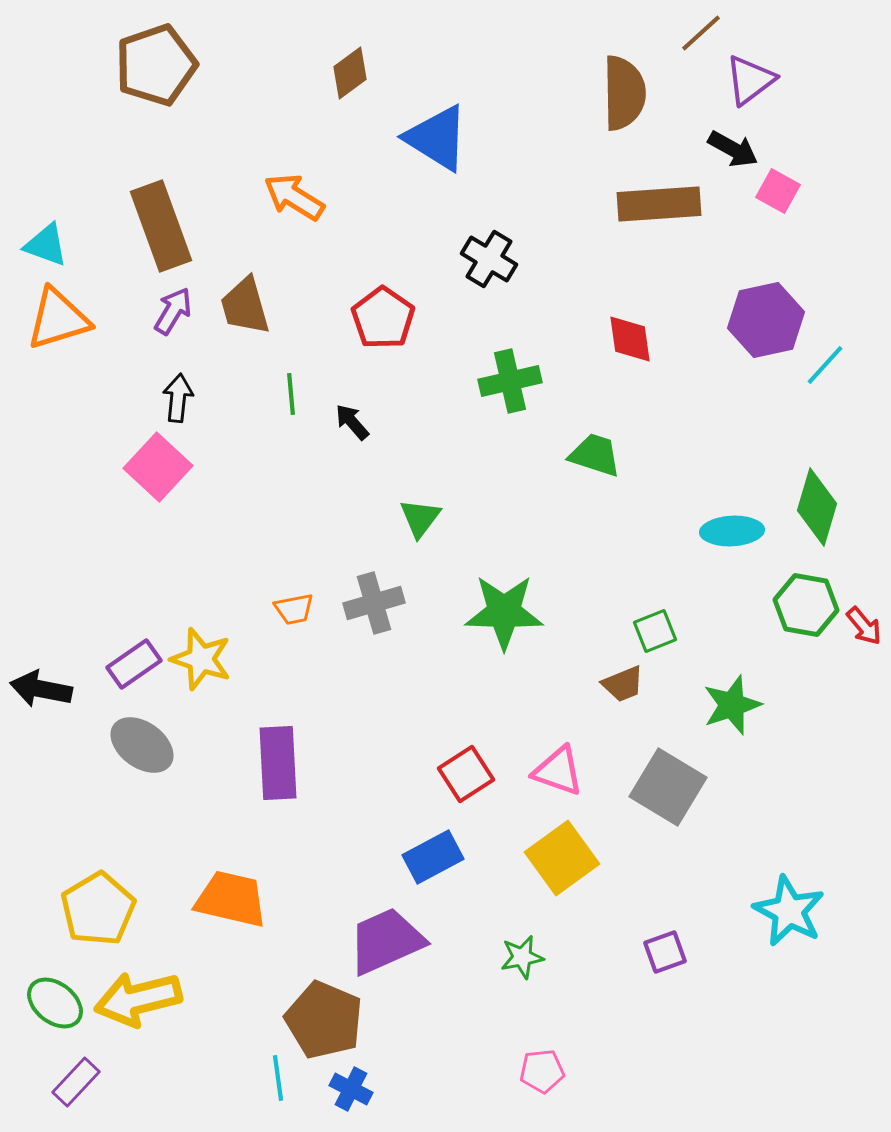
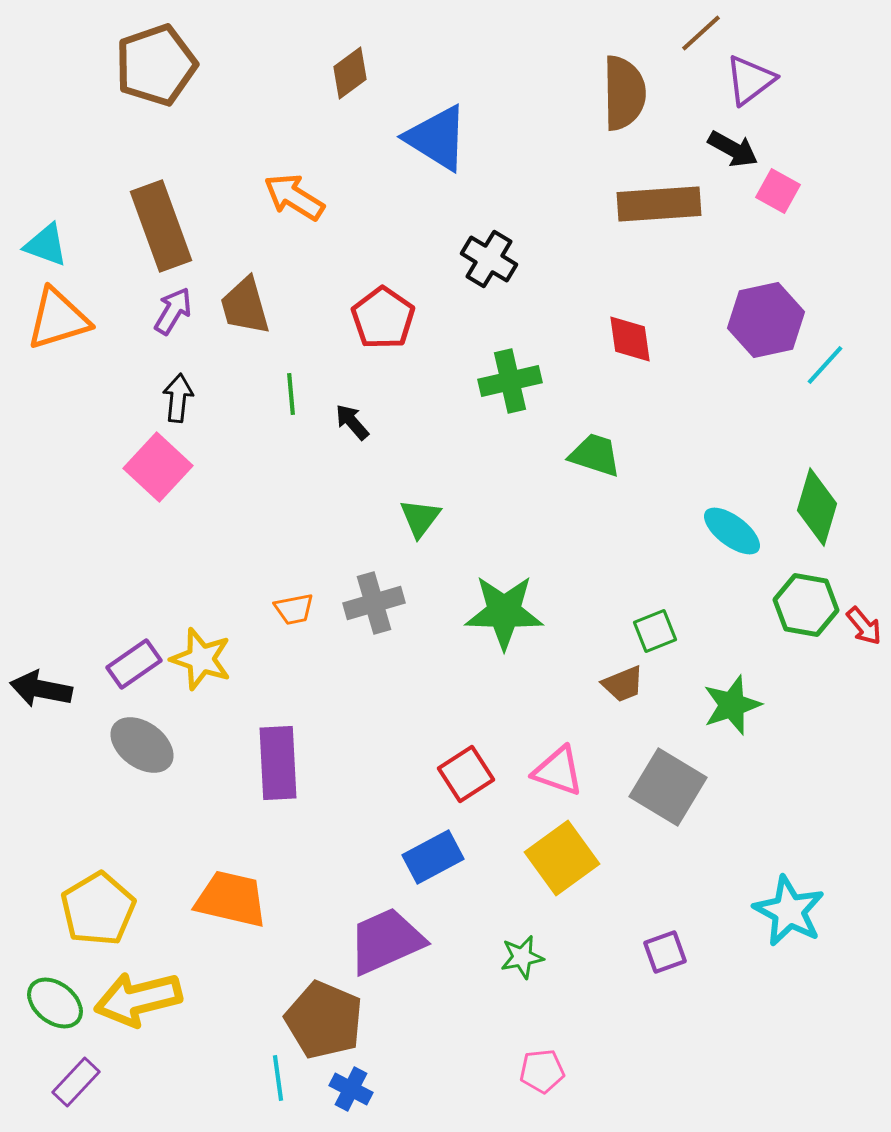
cyan ellipse at (732, 531): rotated 40 degrees clockwise
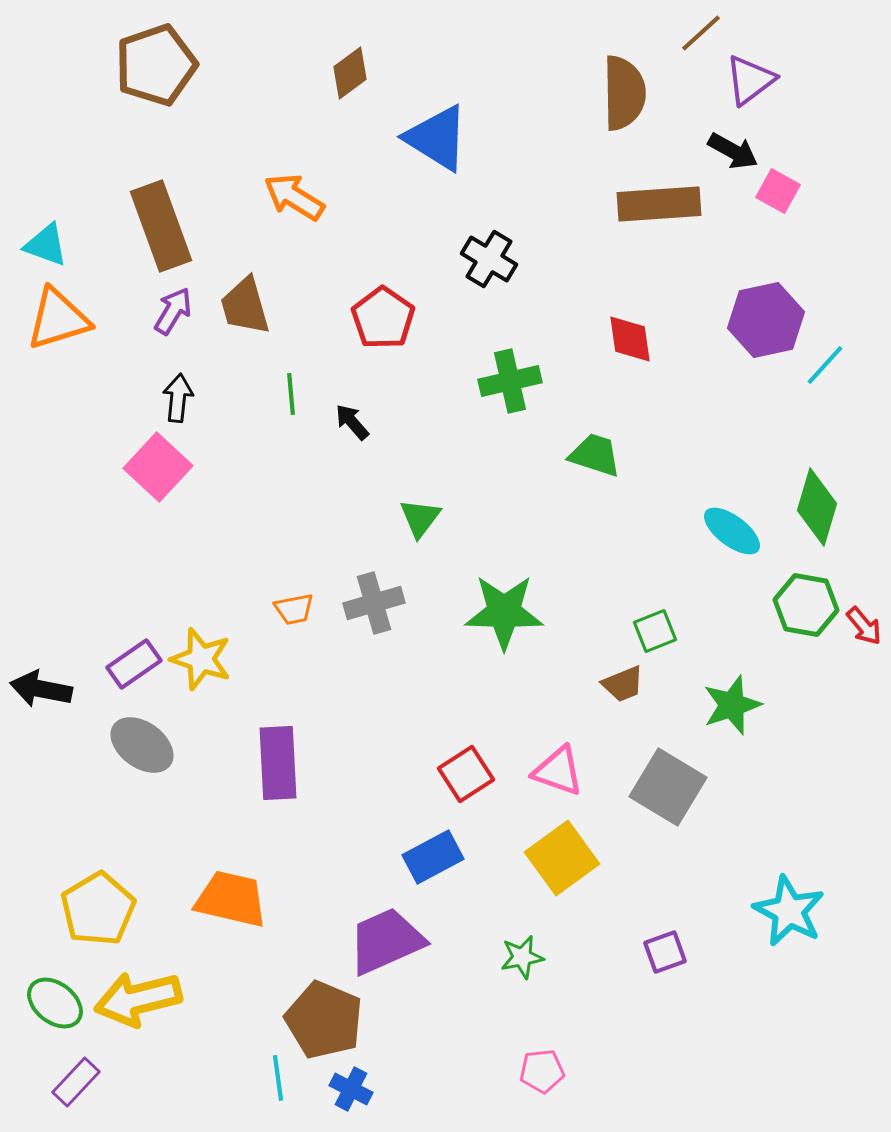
black arrow at (733, 149): moved 2 px down
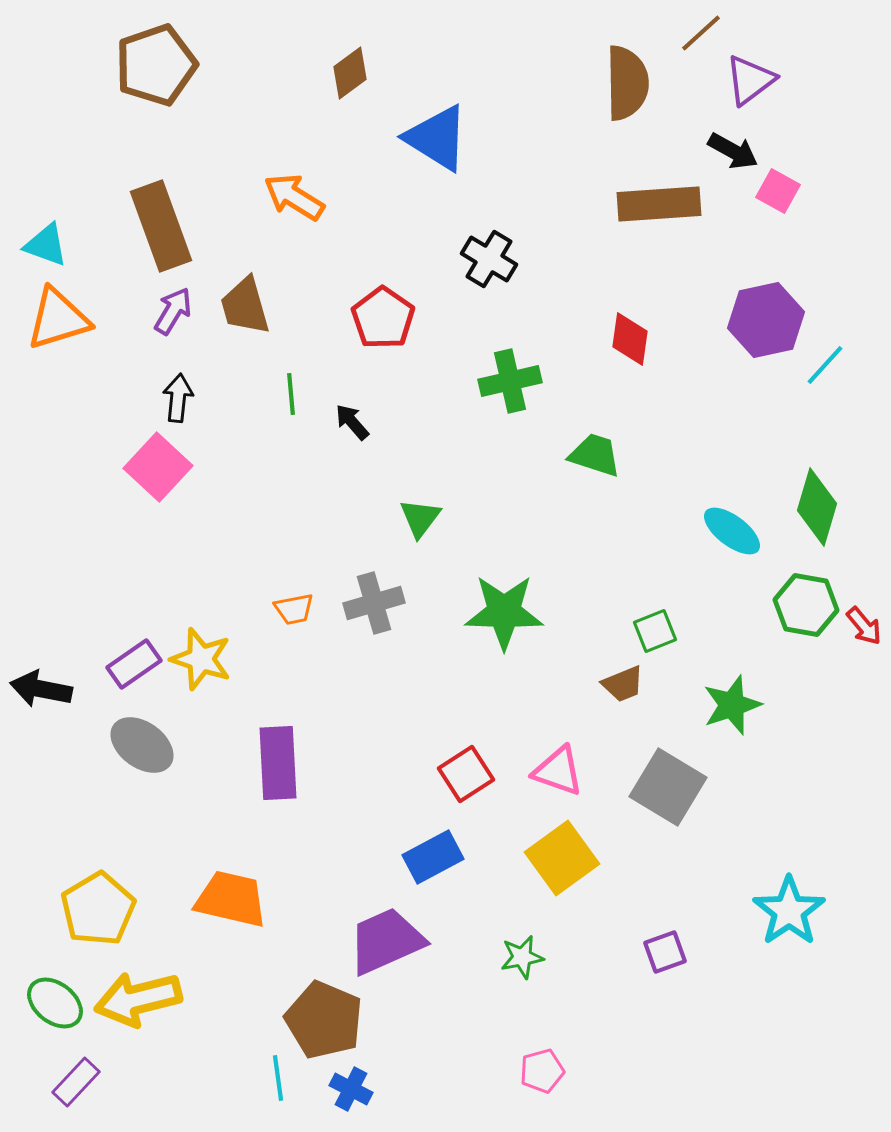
brown semicircle at (624, 93): moved 3 px right, 10 px up
red diamond at (630, 339): rotated 16 degrees clockwise
cyan star at (789, 911): rotated 10 degrees clockwise
pink pentagon at (542, 1071): rotated 9 degrees counterclockwise
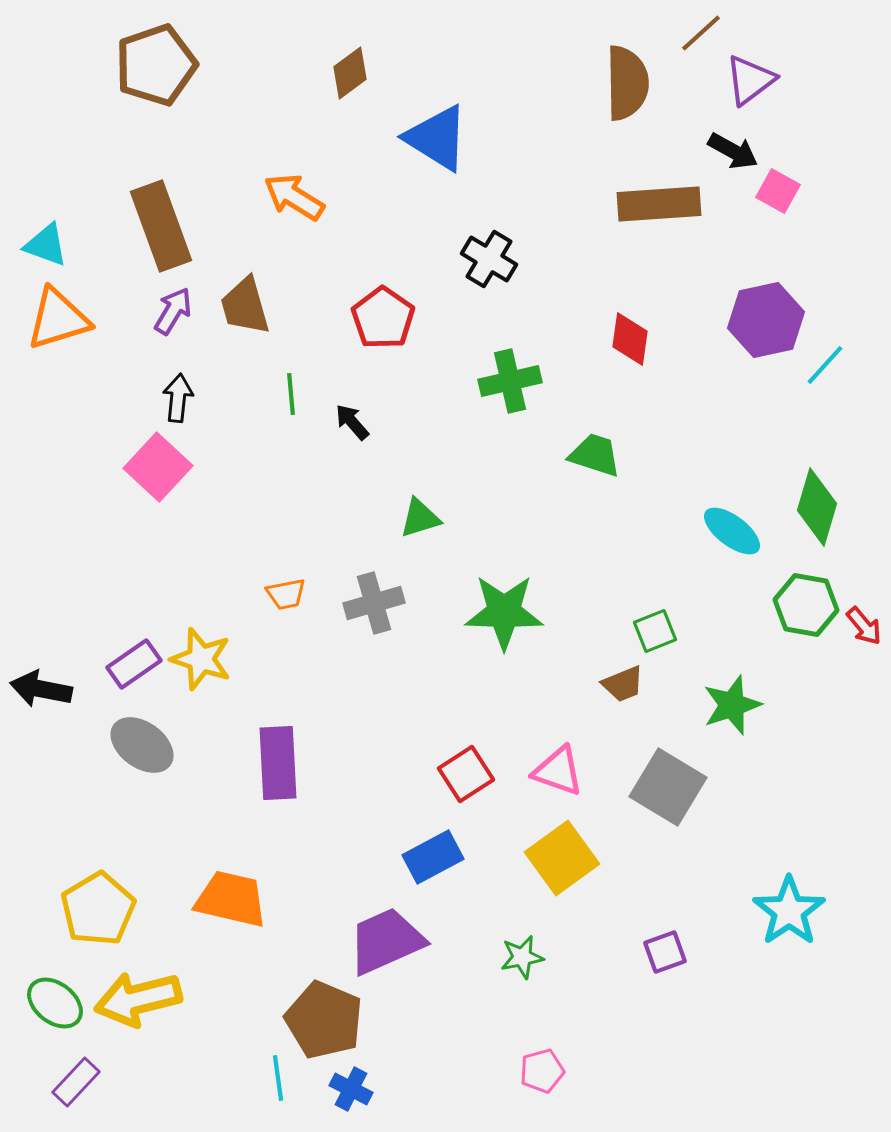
green triangle at (420, 518): rotated 36 degrees clockwise
orange trapezoid at (294, 609): moved 8 px left, 15 px up
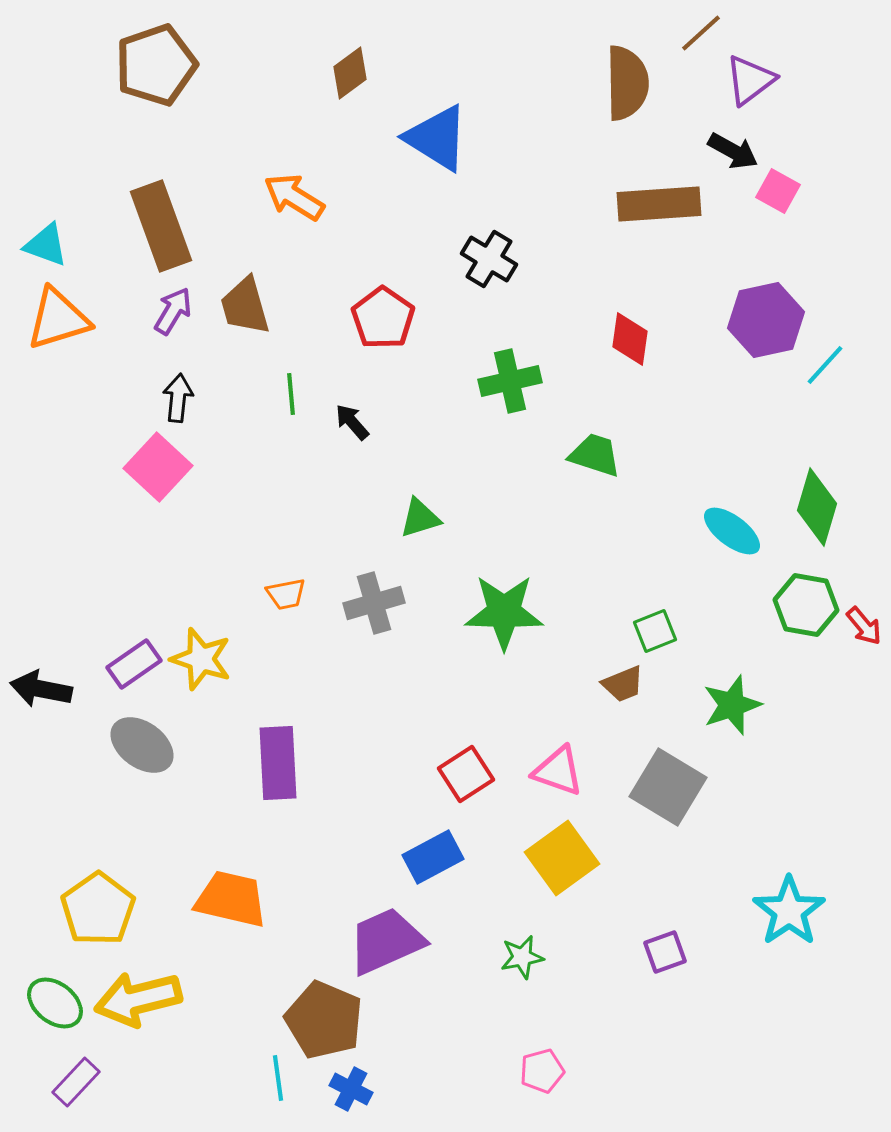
yellow pentagon at (98, 909): rotated 4 degrees counterclockwise
